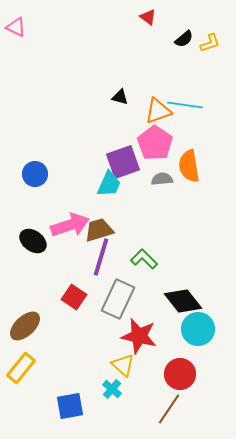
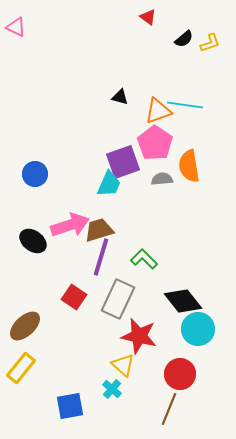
brown line: rotated 12 degrees counterclockwise
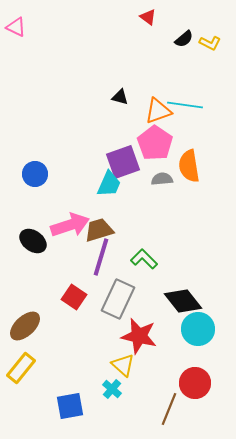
yellow L-shape: rotated 45 degrees clockwise
red circle: moved 15 px right, 9 px down
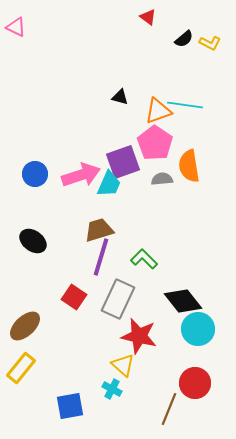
pink arrow: moved 11 px right, 50 px up
cyan cross: rotated 12 degrees counterclockwise
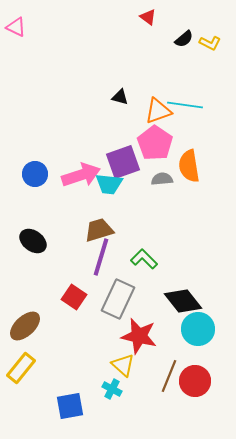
cyan trapezoid: rotated 72 degrees clockwise
red circle: moved 2 px up
brown line: moved 33 px up
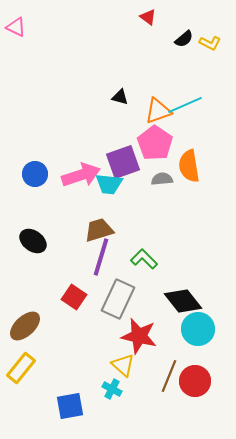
cyan line: rotated 32 degrees counterclockwise
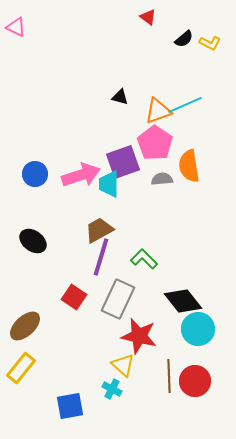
cyan trapezoid: rotated 84 degrees clockwise
brown trapezoid: rotated 12 degrees counterclockwise
brown line: rotated 24 degrees counterclockwise
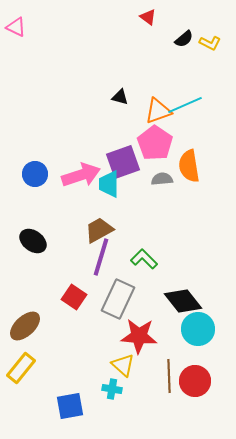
red star: rotated 9 degrees counterclockwise
cyan cross: rotated 18 degrees counterclockwise
